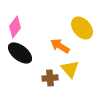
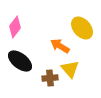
black ellipse: moved 8 px down
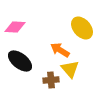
pink diamond: rotated 55 degrees clockwise
orange arrow: moved 4 px down
brown cross: moved 1 px right, 2 px down
